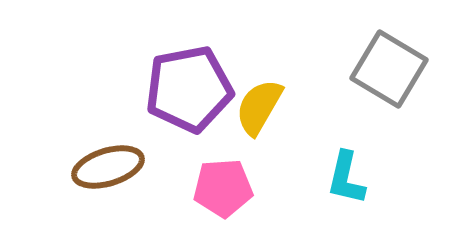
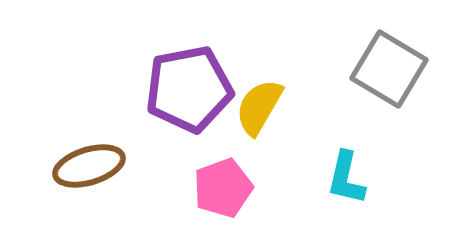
brown ellipse: moved 19 px left, 1 px up
pink pentagon: rotated 16 degrees counterclockwise
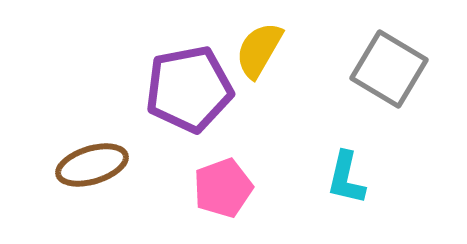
yellow semicircle: moved 57 px up
brown ellipse: moved 3 px right, 1 px up
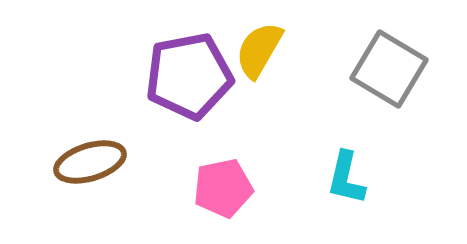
purple pentagon: moved 13 px up
brown ellipse: moved 2 px left, 3 px up
pink pentagon: rotated 8 degrees clockwise
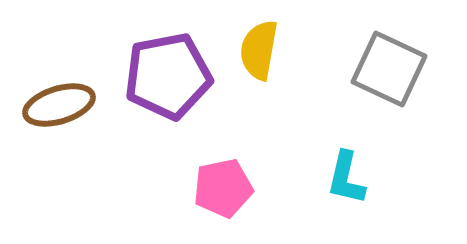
yellow semicircle: rotated 20 degrees counterclockwise
gray square: rotated 6 degrees counterclockwise
purple pentagon: moved 21 px left
brown ellipse: moved 31 px left, 57 px up
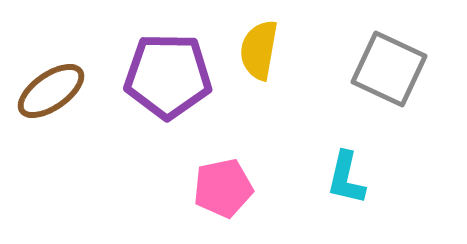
purple pentagon: rotated 12 degrees clockwise
brown ellipse: moved 8 px left, 14 px up; rotated 18 degrees counterclockwise
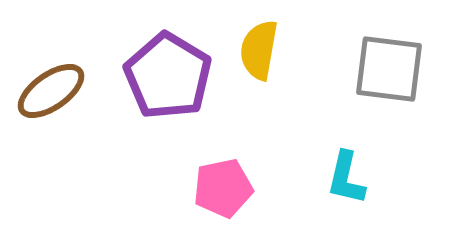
gray square: rotated 18 degrees counterclockwise
purple pentagon: rotated 30 degrees clockwise
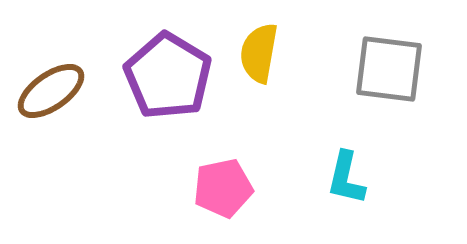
yellow semicircle: moved 3 px down
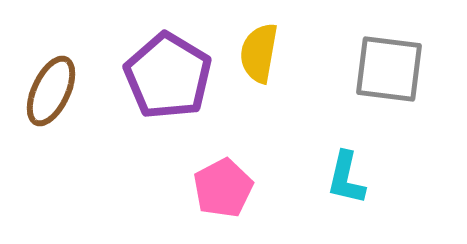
brown ellipse: rotated 30 degrees counterclockwise
pink pentagon: rotated 16 degrees counterclockwise
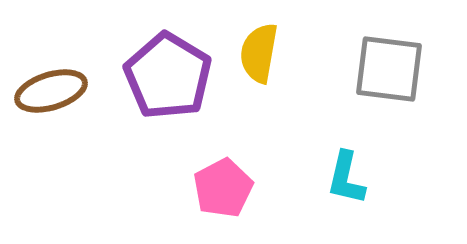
brown ellipse: rotated 48 degrees clockwise
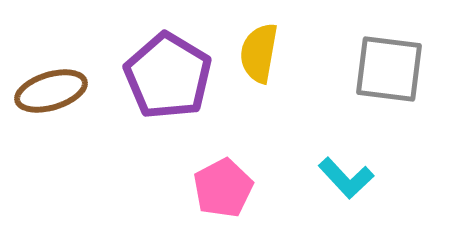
cyan L-shape: rotated 56 degrees counterclockwise
